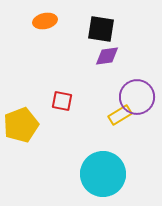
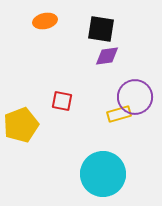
purple circle: moved 2 px left
yellow rectangle: moved 1 px left, 1 px up; rotated 15 degrees clockwise
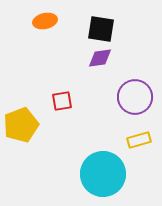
purple diamond: moved 7 px left, 2 px down
red square: rotated 20 degrees counterclockwise
yellow rectangle: moved 20 px right, 26 px down
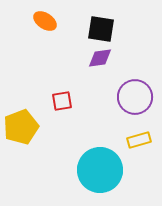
orange ellipse: rotated 45 degrees clockwise
yellow pentagon: moved 2 px down
cyan circle: moved 3 px left, 4 px up
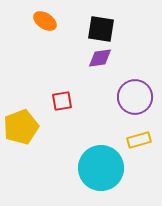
cyan circle: moved 1 px right, 2 px up
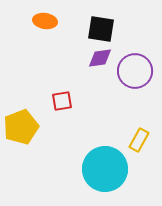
orange ellipse: rotated 25 degrees counterclockwise
purple circle: moved 26 px up
yellow rectangle: rotated 45 degrees counterclockwise
cyan circle: moved 4 px right, 1 px down
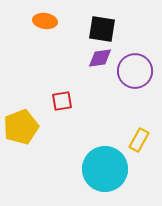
black square: moved 1 px right
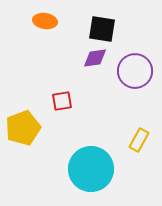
purple diamond: moved 5 px left
yellow pentagon: moved 2 px right, 1 px down
cyan circle: moved 14 px left
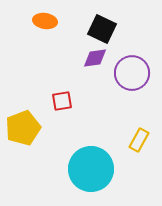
black square: rotated 16 degrees clockwise
purple circle: moved 3 px left, 2 px down
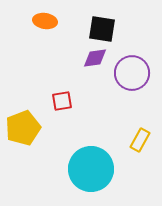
black square: rotated 16 degrees counterclockwise
yellow rectangle: moved 1 px right
